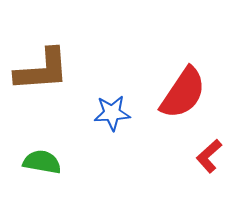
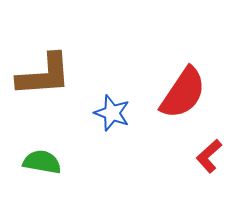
brown L-shape: moved 2 px right, 5 px down
blue star: rotated 24 degrees clockwise
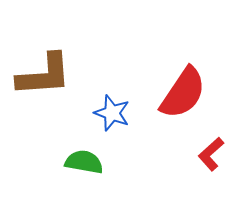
red L-shape: moved 2 px right, 2 px up
green semicircle: moved 42 px right
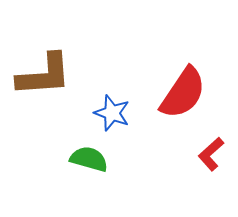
green semicircle: moved 5 px right, 3 px up; rotated 6 degrees clockwise
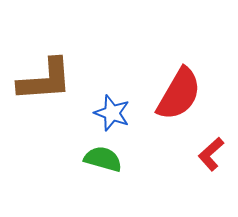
brown L-shape: moved 1 px right, 5 px down
red semicircle: moved 4 px left, 1 px down; rotated 4 degrees counterclockwise
green semicircle: moved 14 px right
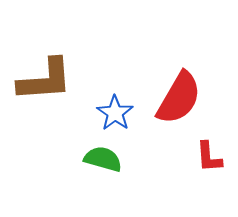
red semicircle: moved 4 px down
blue star: moved 3 px right; rotated 15 degrees clockwise
red L-shape: moved 2 px left, 3 px down; rotated 52 degrees counterclockwise
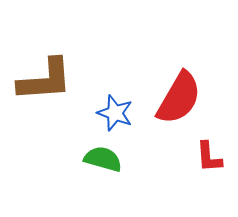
blue star: rotated 15 degrees counterclockwise
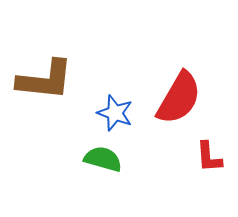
brown L-shape: rotated 10 degrees clockwise
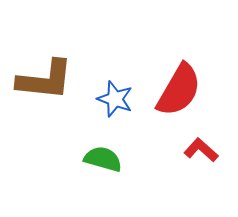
red semicircle: moved 8 px up
blue star: moved 14 px up
red L-shape: moved 8 px left, 7 px up; rotated 136 degrees clockwise
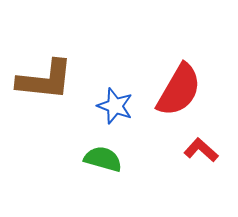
blue star: moved 7 px down
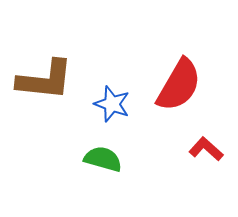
red semicircle: moved 5 px up
blue star: moved 3 px left, 2 px up
red L-shape: moved 5 px right, 1 px up
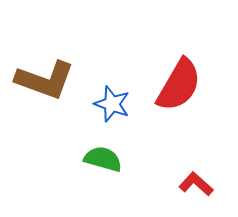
brown L-shape: rotated 14 degrees clockwise
red L-shape: moved 10 px left, 35 px down
